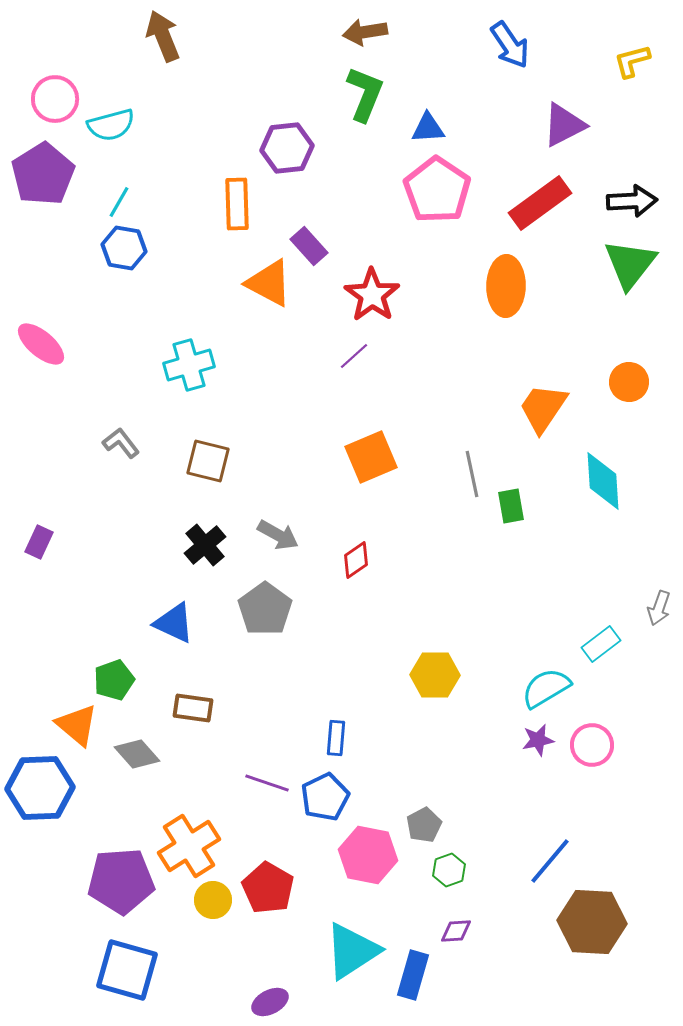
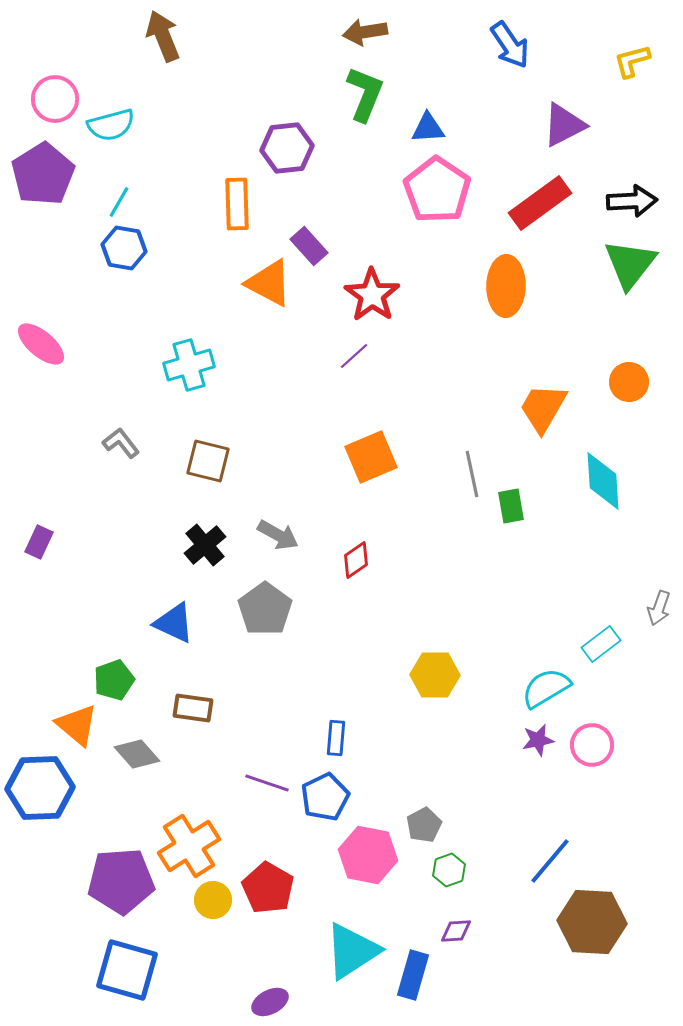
orange trapezoid at (543, 408): rotated 4 degrees counterclockwise
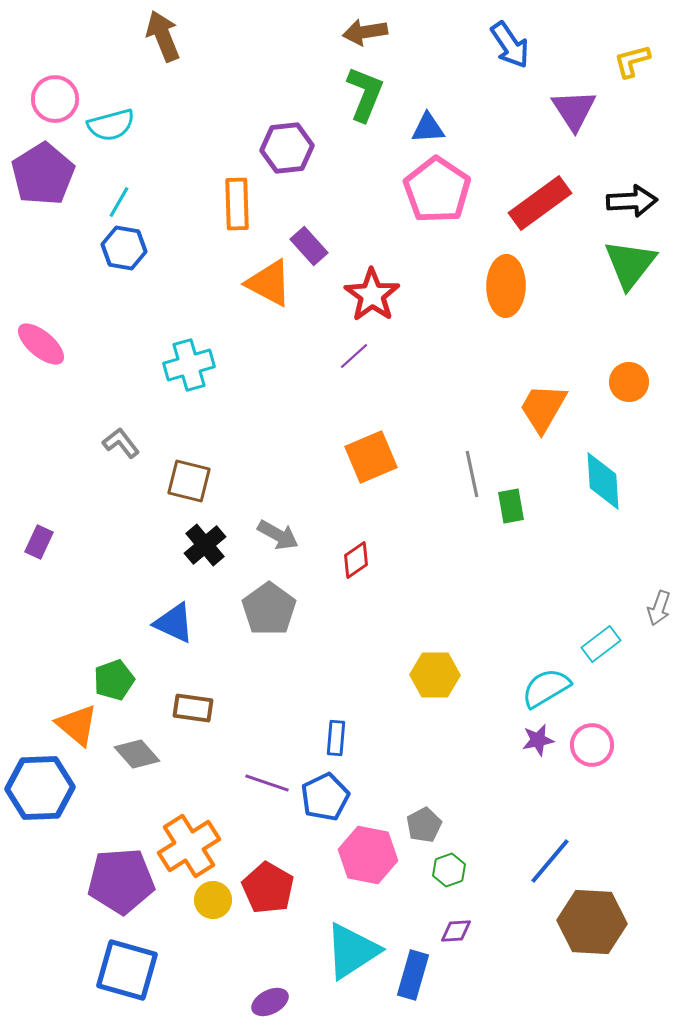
purple triangle at (564, 125): moved 10 px right, 15 px up; rotated 36 degrees counterclockwise
brown square at (208, 461): moved 19 px left, 20 px down
gray pentagon at (265, 609): moved 4 px right
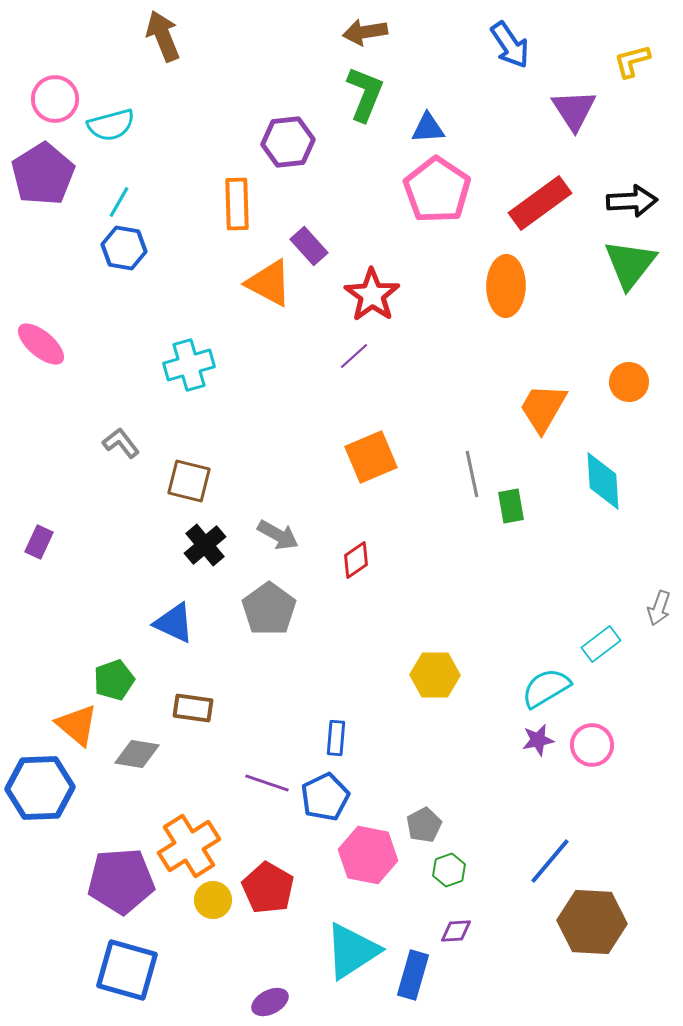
purple hexagon at (287, 148): moved 1 px right, 6 px up
gray diamond at (137, 754): rotated 39 degrees counterclockwise
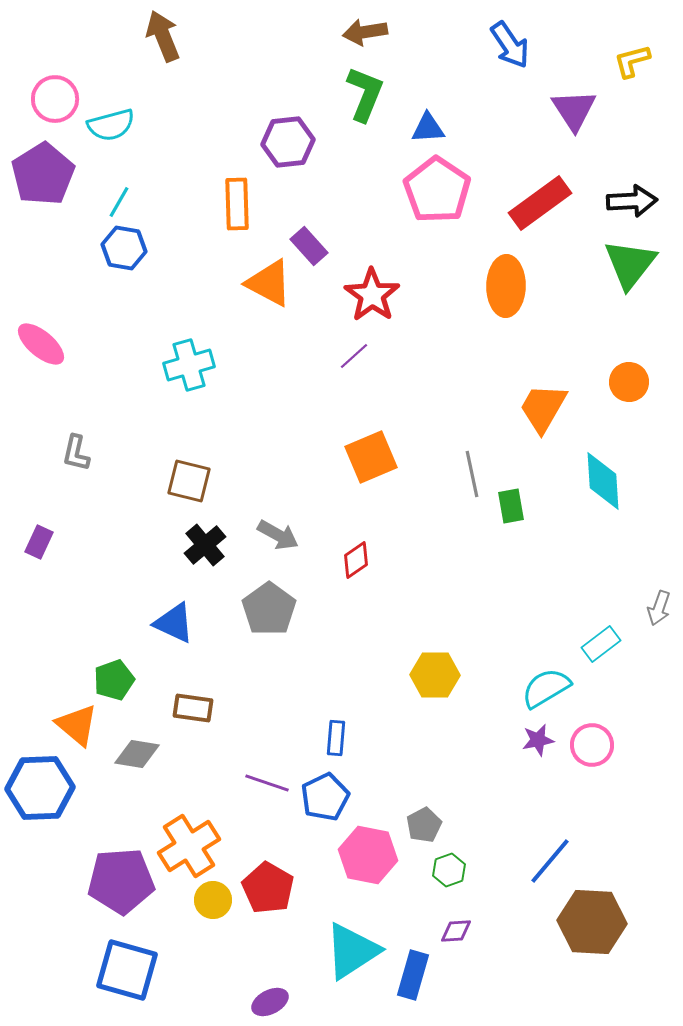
gray L-shape at (121, 443): moved 45 px left, 10 px down; rotated 129 degrees counterclockwise
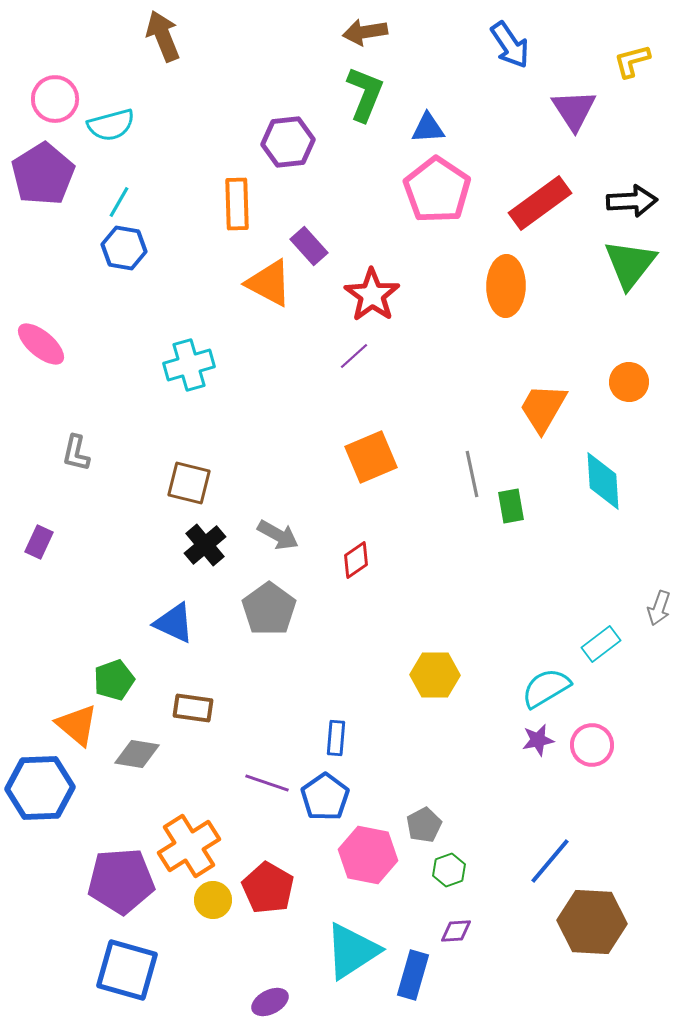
brown square at (189, 481): moved 2 px down
blue pentagon at (325, 797): rotated 9 degrees counterclockwise
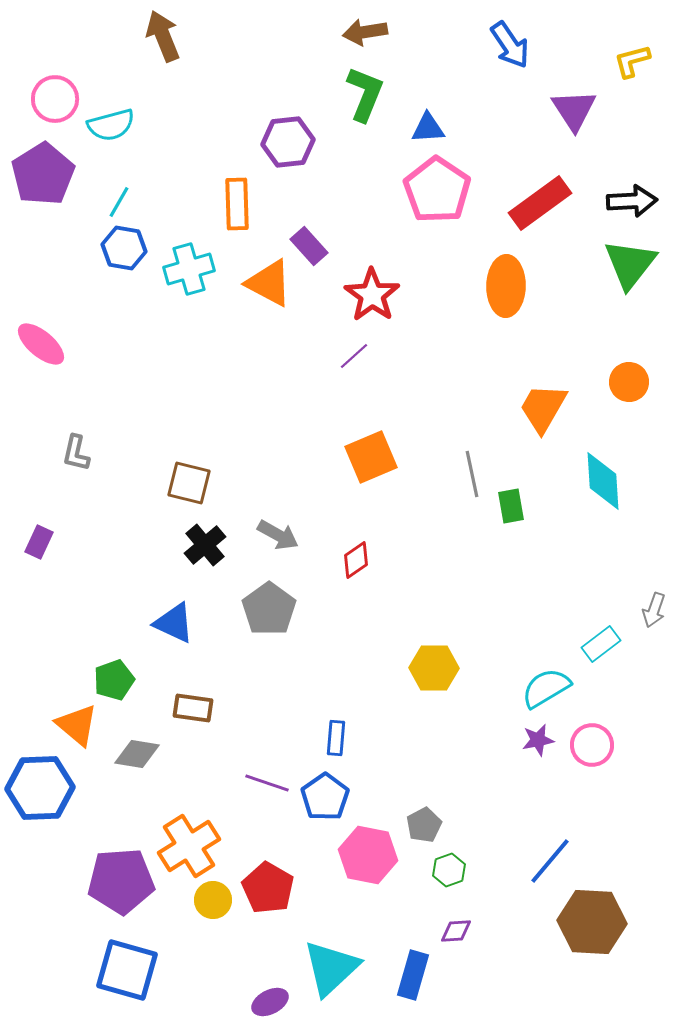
cyan cross at (189, 365): moved 96 px up
gray arrow at (659, 608): moved 5 px left, 2 px down
yellow hexagon at (435, 675): moved 1 px left, 7 px up
cyan triangle at (352, 951): moved 21 px left, 17 px down; rotated 10 degrees counterclockwise
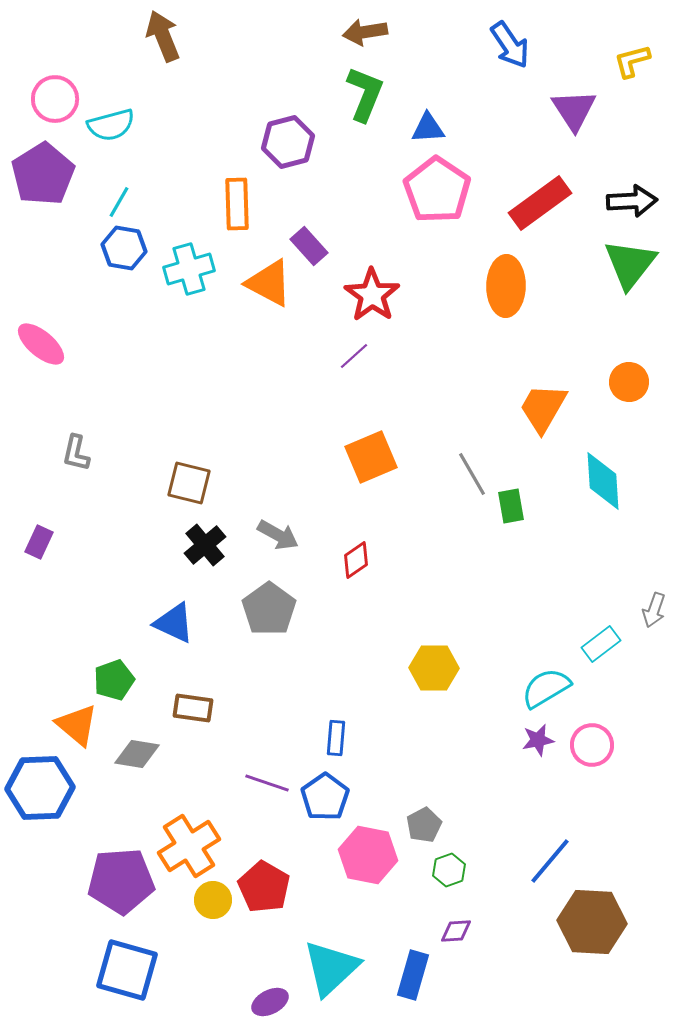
purple hexagon at (288, 142): rotated 9 degrees counterclockwise
gray line at (472, 474): rotated 18 degrees counterclockwise
red pentagon at (268, 888): moved 4 px left, 1 px up
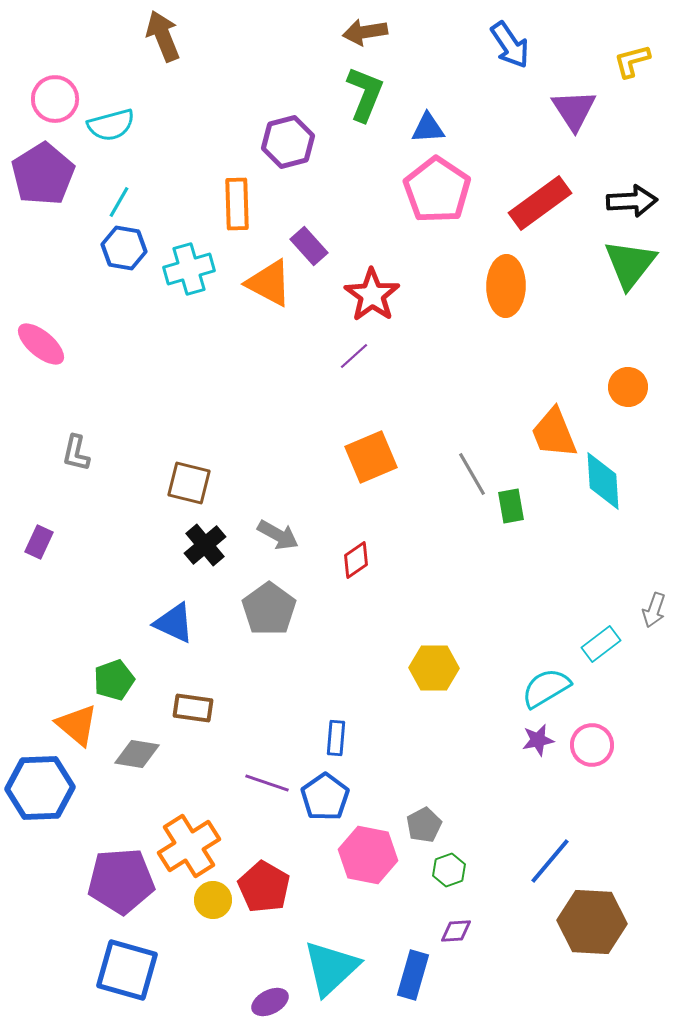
orange circle at (629, 382): moved 1 px left, 5 px down
orange trapezoid at (543, 408): moved 11 px right, 25 px down; rotated 52 degrees counterclockwise
